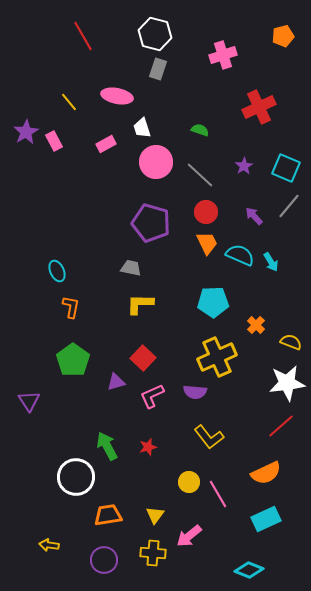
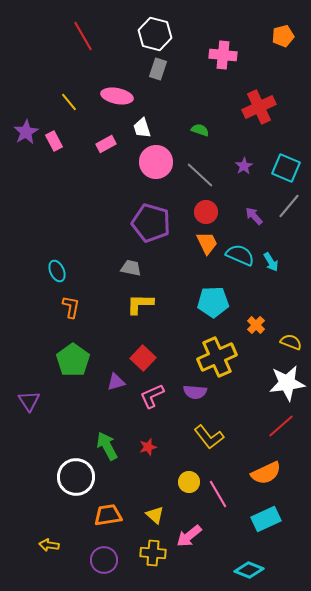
pink cross at (223, 55): rotated 24 degrees clockwise
yellow triangle at (155, 515): rotated 24 degrees counterclockwise
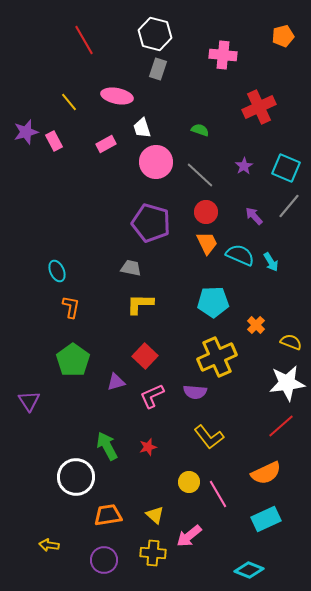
red line at (83, 36): moved 1 px right, 4 px down
purple star at (26, 132): rotated 15 degrees clockwise
red square at (143, 358): moved 2 px right, 2 px up
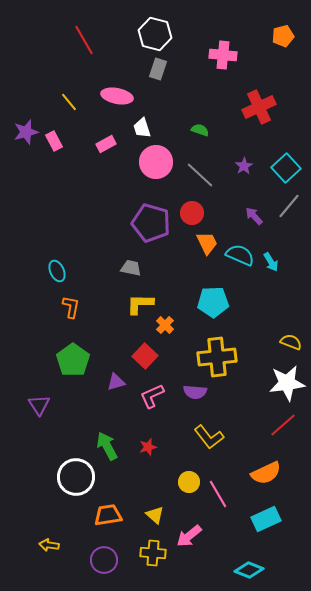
cyan square at (286, 168): rotated 24 degrees clockwise
red circle at (206, 212): moved 14 px left, 1 px down
orange cross at (256, 325): moved 91 px left
yellow cross at (217, 357): rotated 18 degrees clockwise
purple triangle at (29, 401): moved 10 px right, 4 px down
red line at (281, 426): moved 2 px right, 1 px up
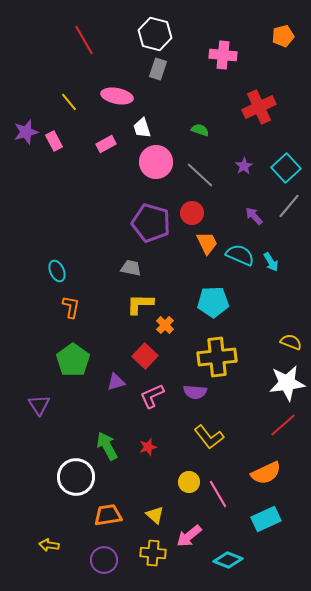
cyan diamond at (249, 570): moved 21 px left, 10 px up
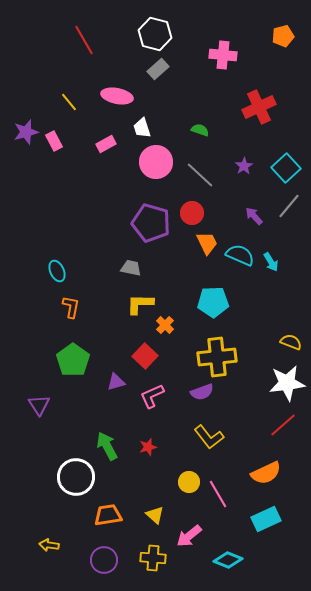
gray rectangle at (158, 69): rotated 30 degrees clockwise
purple semicircle at (195, 392): moved 7 px right; rotated 25 degrees counterclockwise
yellow cross at (153, 553): moved 5 px down
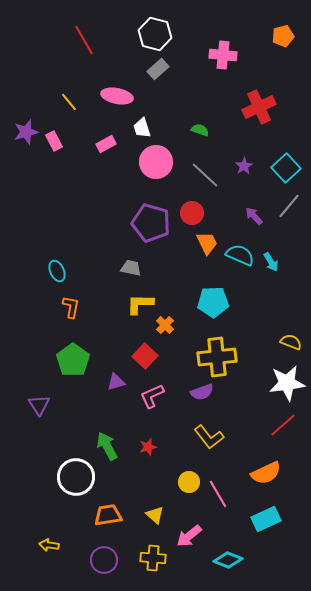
gray line at (200, 175): moved 5 px right
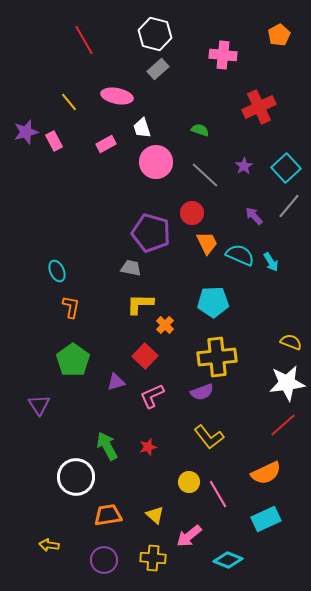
orange pentagon at (283, 36): moved 4 px left, 1 px up; rotated 15 degrees counterclockwise
purple pentagon at (151, 223): moved 10 px down
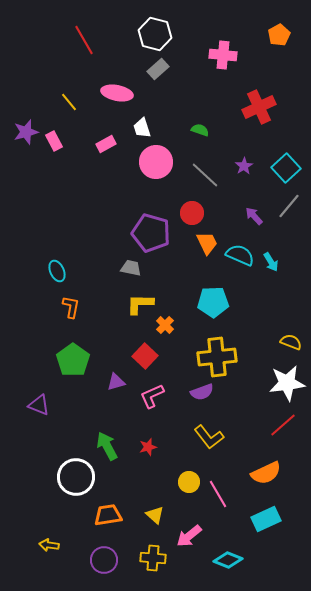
pink ellipse at (117, 96): moved 3 px up
purple triangle at (39, 405): rotated 35 degrees counterclockwise
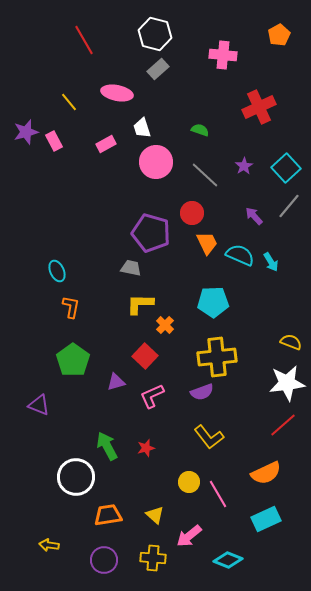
red star at (148, 447): moved 2 px left, 1 px down
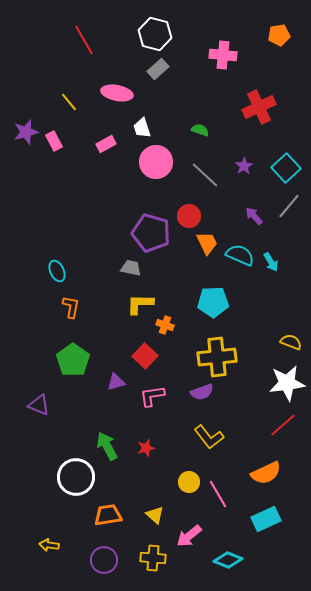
orange pentagon at (279, 35): rotated 20 degrees clockwise
red circle at (192, 213): moved 3 px left, 3 px down
orange cross at (165, 325): rotated 24 degrees counterclockwise
pink L-shape at (152, 396): rotated 16 degrees clockwise
